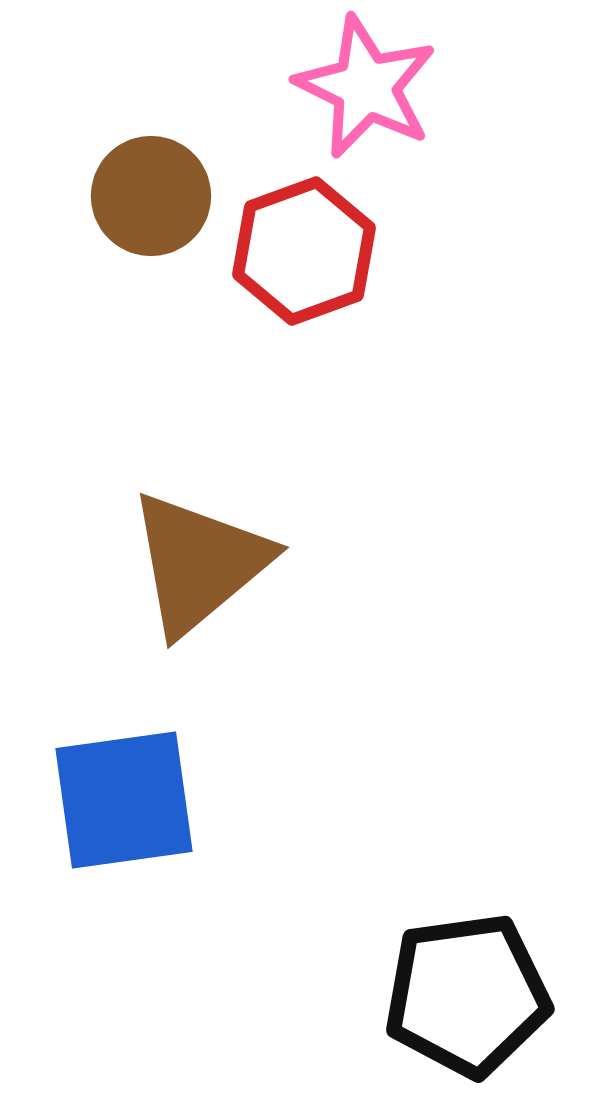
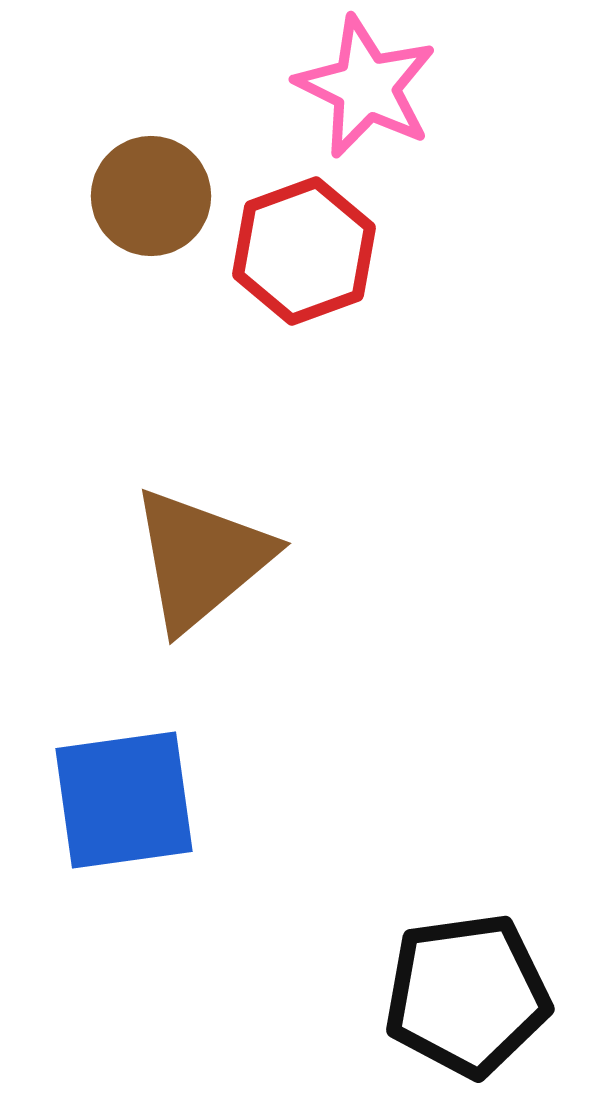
brown triangle: moved 2 px right, 4 px up
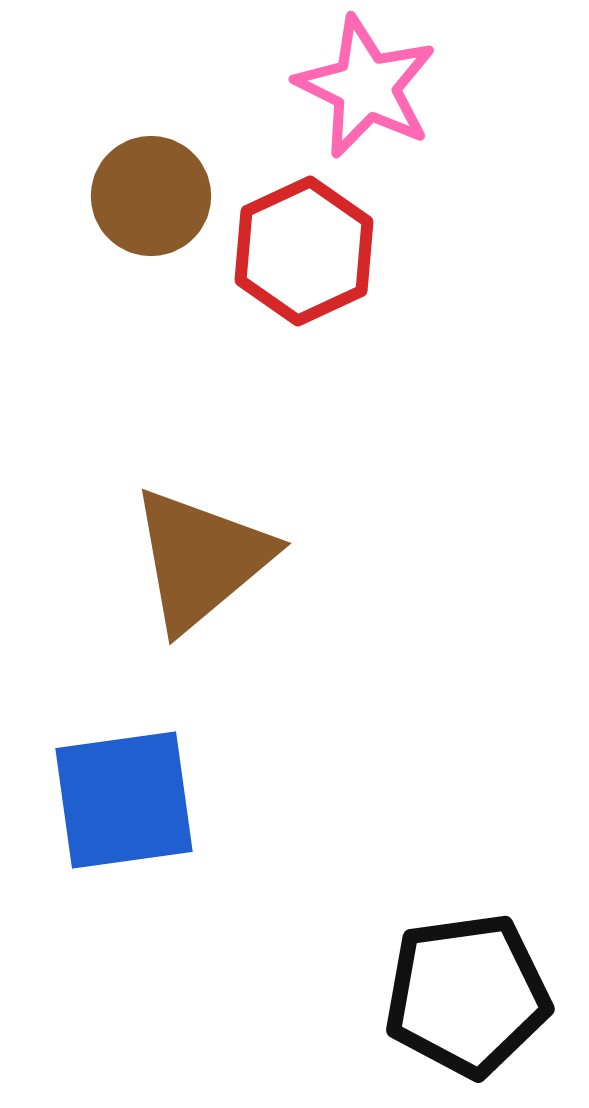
red hexagon: rotated 5 degrees counterclockwise
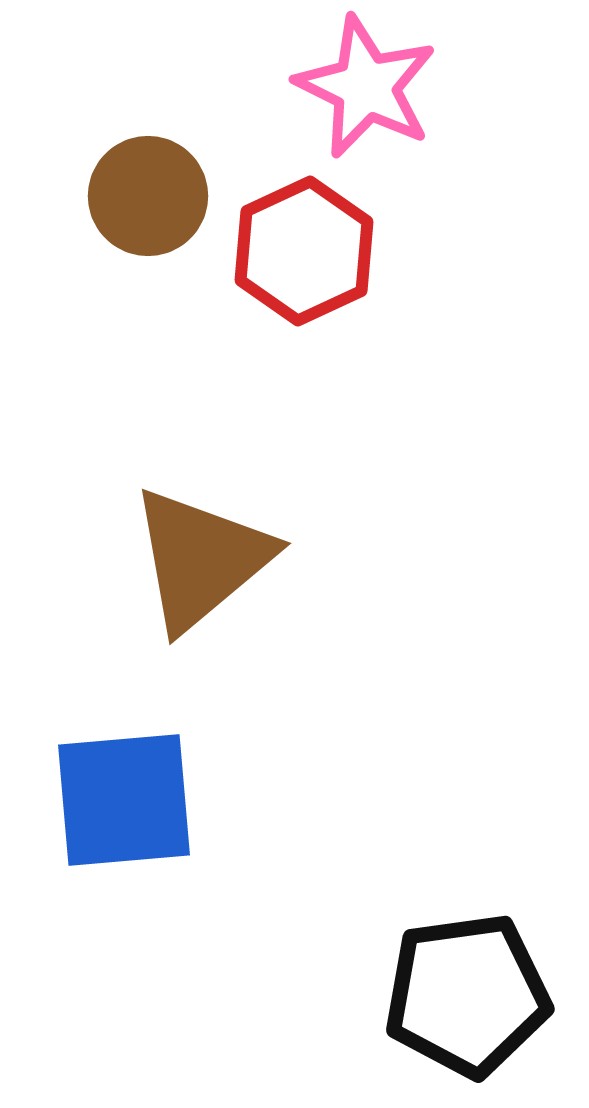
brown circle: moved 3 px left
blue square: rotated 3 degrees clockwise
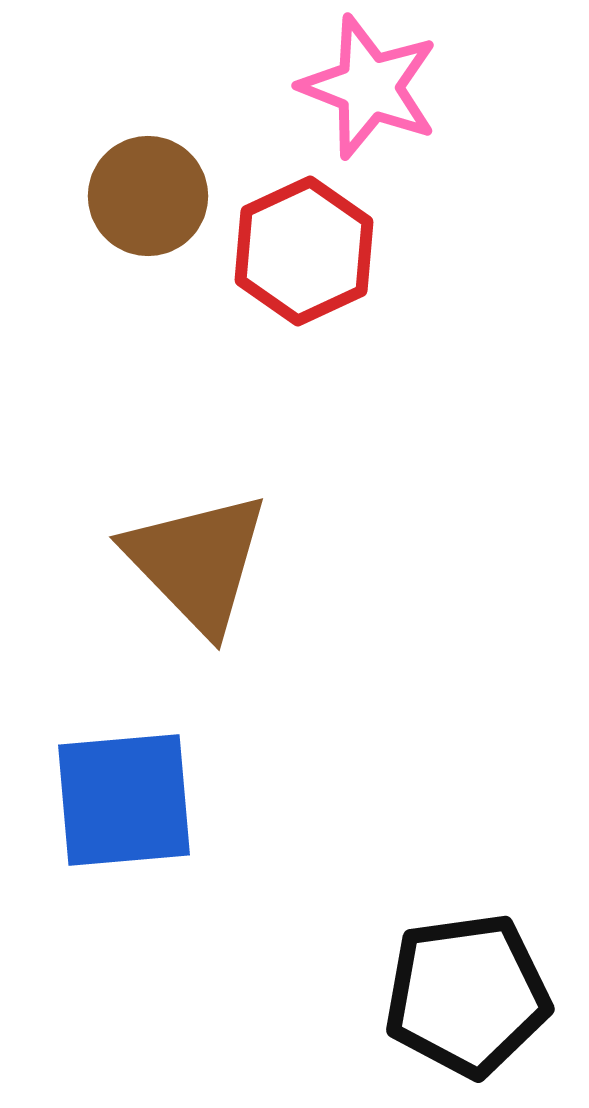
pink star: moved 3 px right; rotated 5 degrees counterclockwise
brown triangle: moved 4 px left, 3 px down; rotated 34 degrees counterclockwise
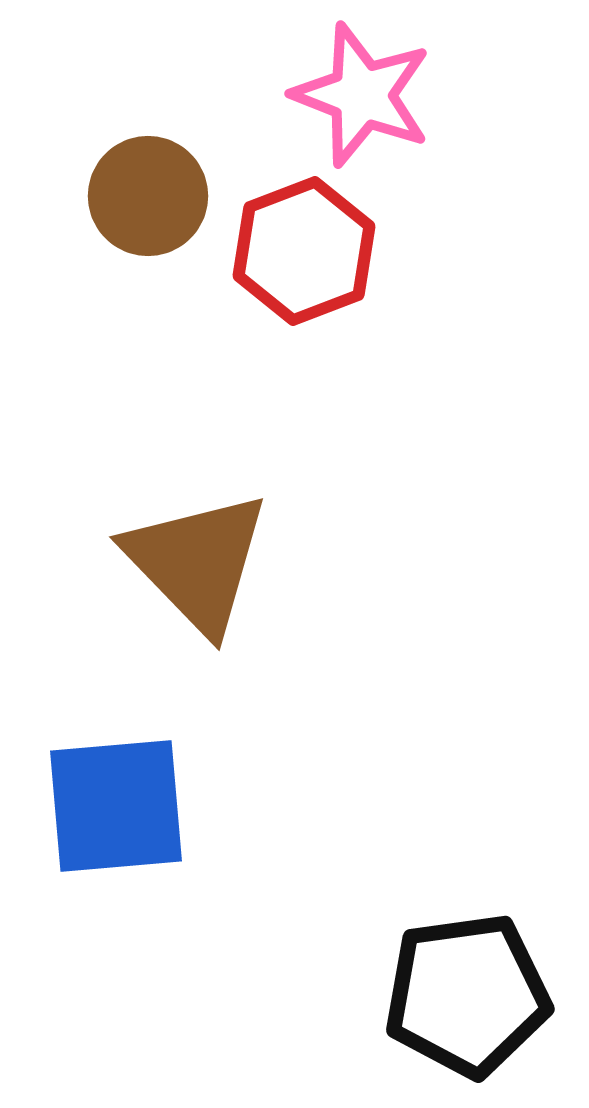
pink star: moved 7 px left, 8 px down
red hexagon: rotated 4 degrees clockwise
blue square: moved 8 px left, 6 px down
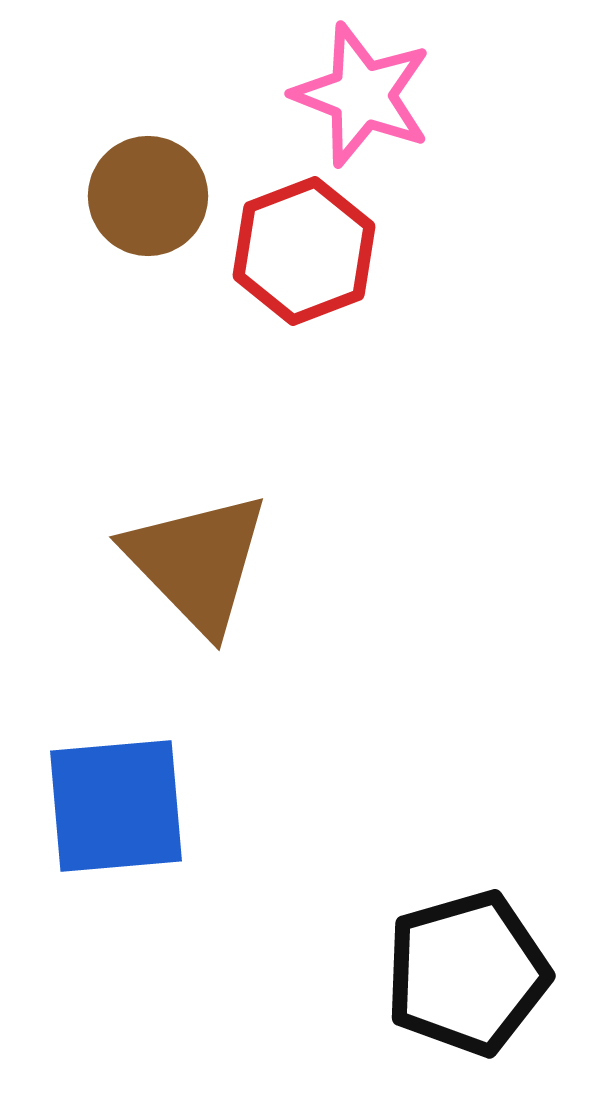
black pentagon: moved 22 px up; rotated 8 degrees counterclockwise
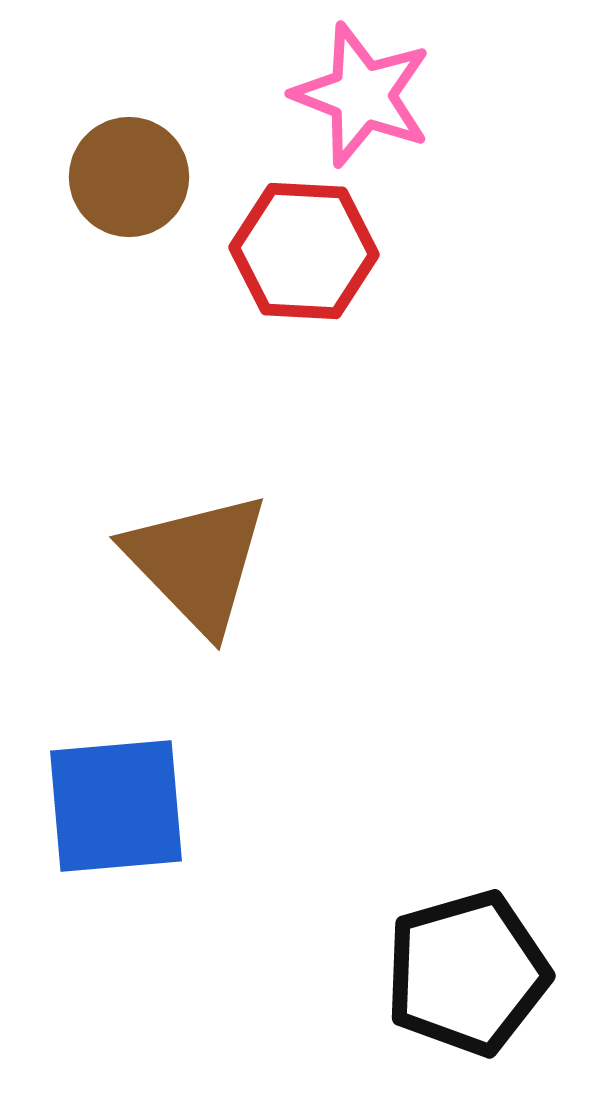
brown circle: moved 19 px left, 19 px up
red hexagon: rotated 24 degrees clockwise
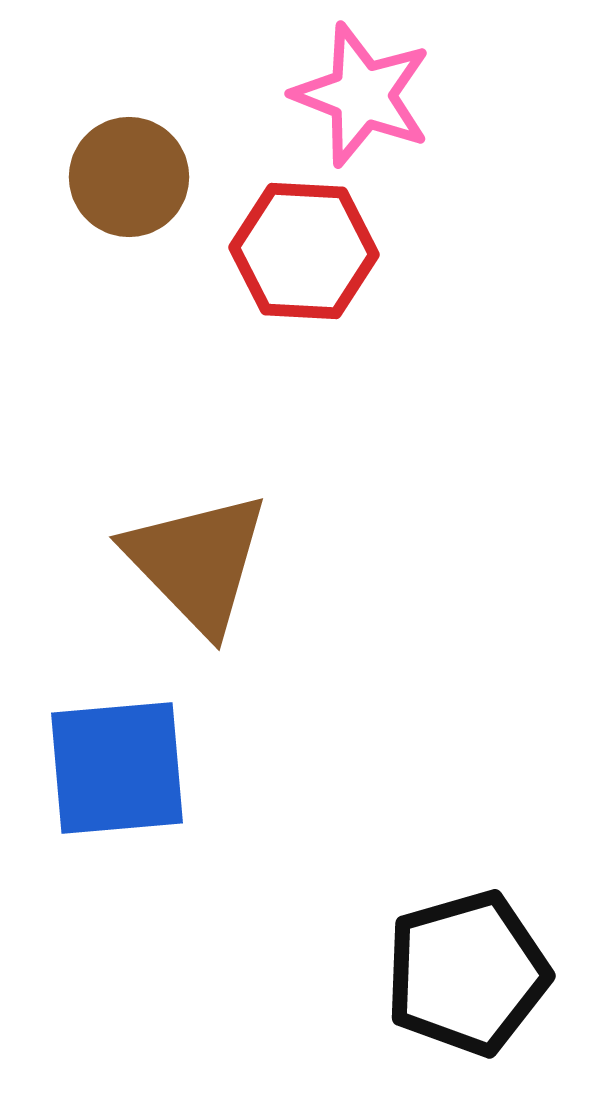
blue square: moved 1 px right, 38 px up
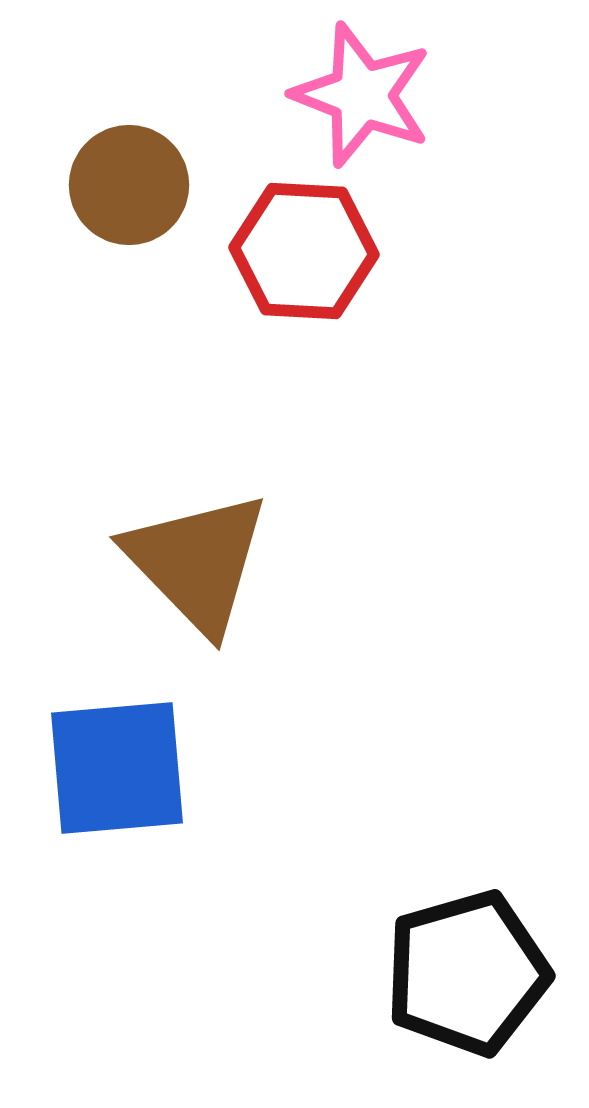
brown circle: moved 8 px down
